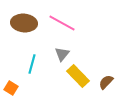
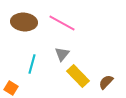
brown ellipse: moved 1 px up
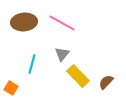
brown ellipse: rotated 10 degrees counterclockwise
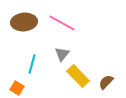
orange square: moved 6 px right
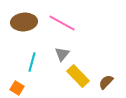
cyan line: moved 2 px up
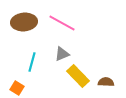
gray triangle: rotated 28 degrees clockwise
brown semicircle: rotated 49 degrees clockwise
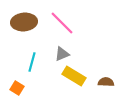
pink line: rotated 16 degrees clockwise
yellow rectangle: moved 4 px left; rotated 15 degrees counterclockwise
